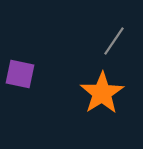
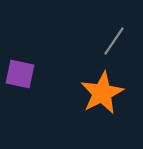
orange star: rotated 6 degrees clockwise
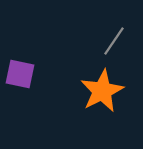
orange star: moved 2 px up
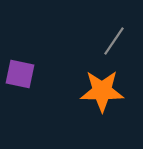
orange star: rotated 27 degrees clockwise
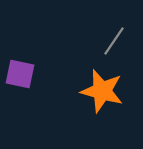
orange star: rotated 15 degrees clockwise
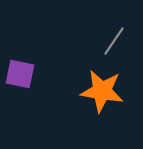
orange star: rotated 6 degrees counterclockwise
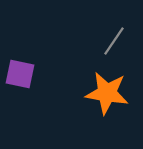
orange star: moved 5 px right, 2 px down
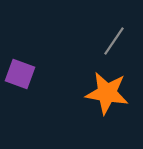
purple square: rotated 8 degrees clockwise
